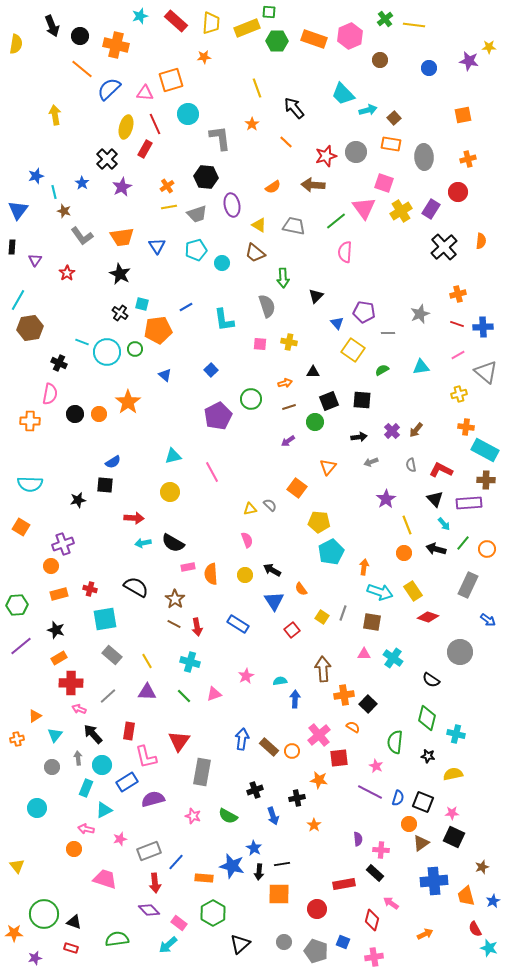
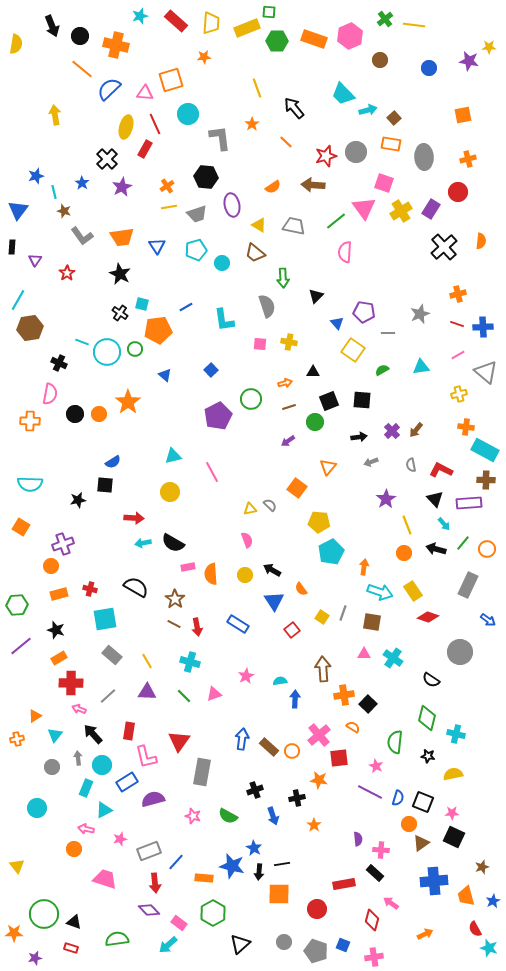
blue square at (343, 942): moved 3 px down
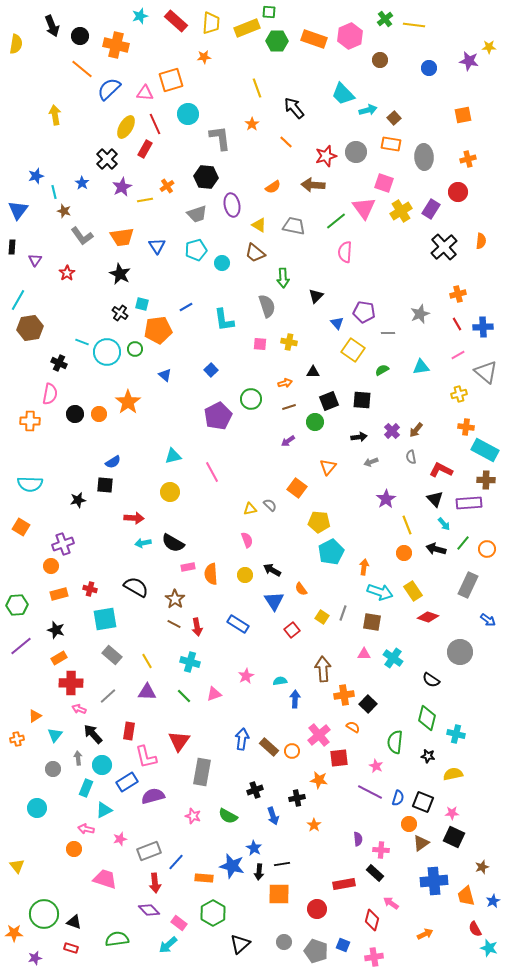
yellow ellipse at (126, 127): rotated 15 degrees clockwise
yellow line at (169, 207): moved 24 px left, 7 px up
red line at (457, 324): rotated 40 degrees clockwise
gray semicircle at (411, 465): moved 8 px up
gray circle at (52, 767): moved 1 px right, 2 px down
purple semicircle at (153, 799): moved 3 px up
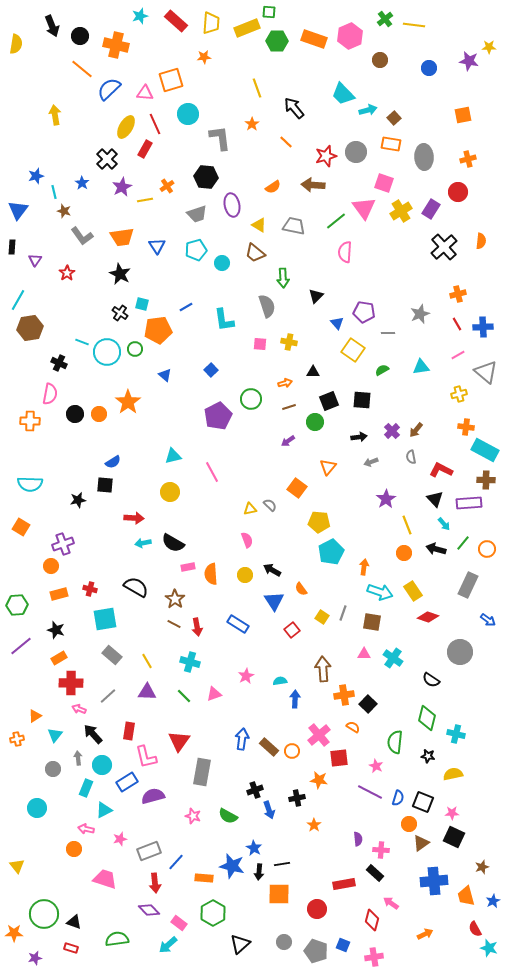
blue arrow at (273, 816): moved 4 px left, 6 px up
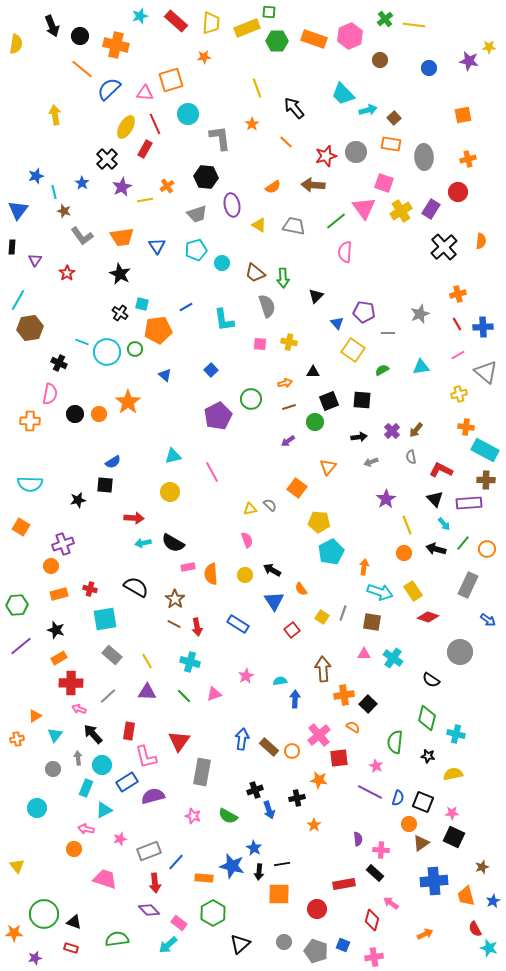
brown trapezoid at (255, 253): moved 20 px down
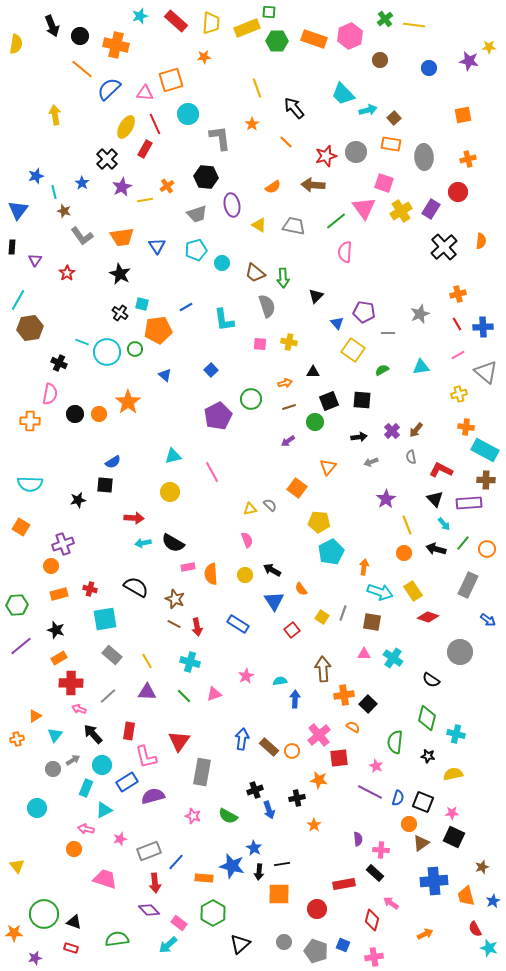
brown star at (175, 599): rotated 12 degrees counterclockwise
gray arrow at (78, 758): moved 5 px left, 2 px down; rotated 64 degrees clockwise
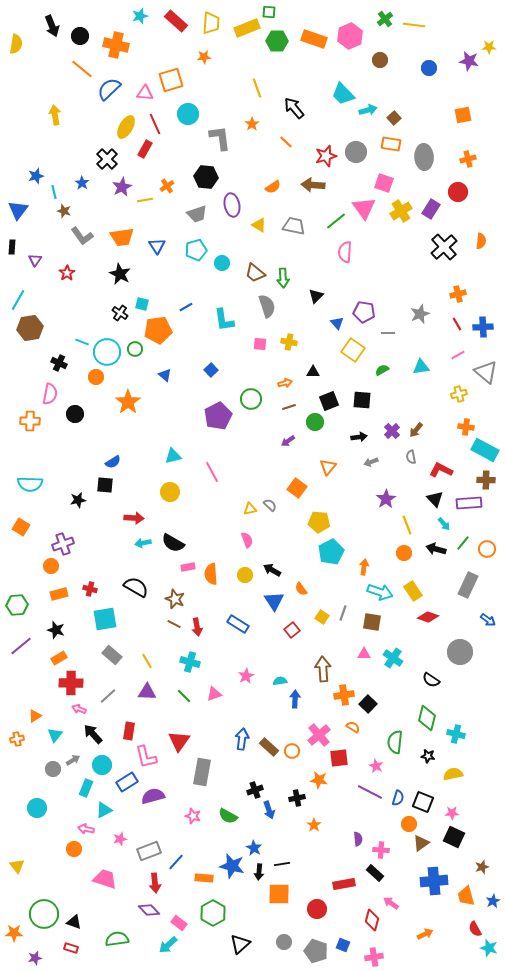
orange circle at (99, 414): moved 3 px left, 37 px up
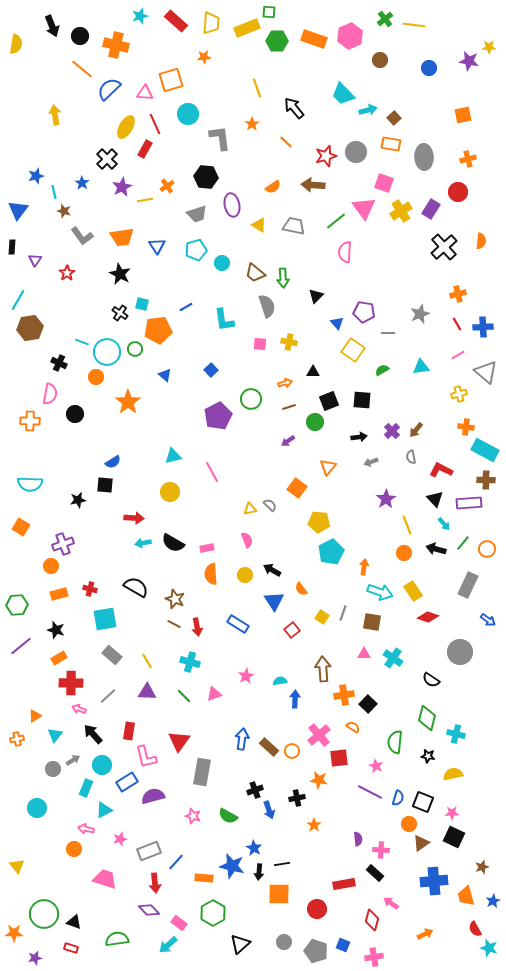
pink rectangle at (188, 567): moved 19 px right, 19 px up
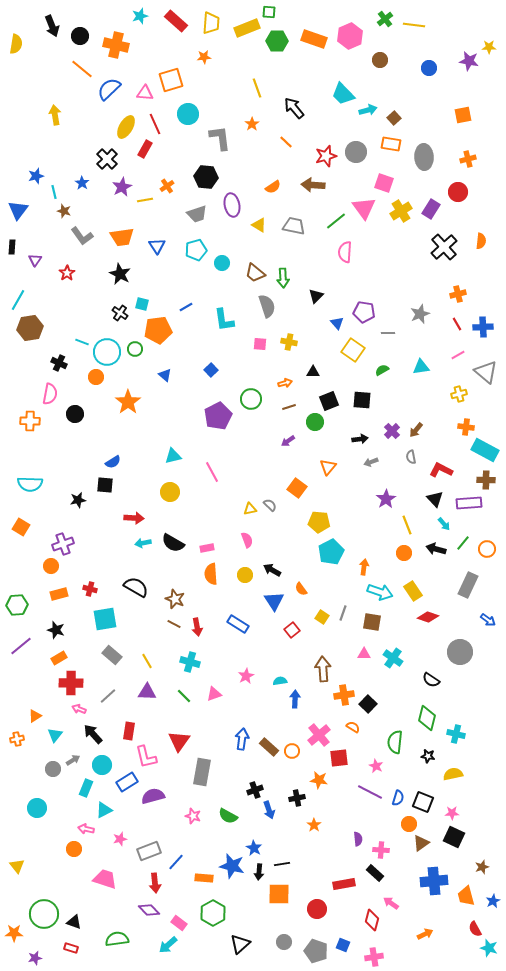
black arrow at (359, 437): moved 1 px right, 2 px down
